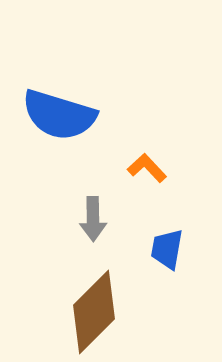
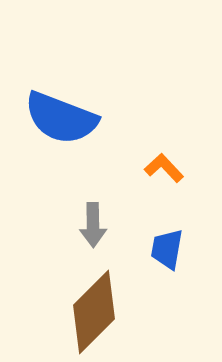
blue semicircle: moved 2 px right, 3 px down; rotated 4 degrees clockwise
orange L-shape: moved 17 px right
gray arrow: moved 6 px down
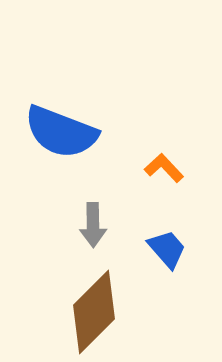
blue semicircle: moved 14 px down
blue trapezoid: rotated 129 degrees clockwise
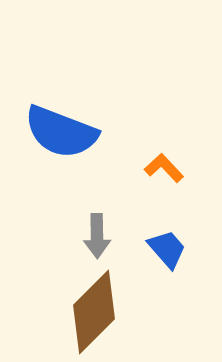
gray arrow: moved 4 px right, 11 px down
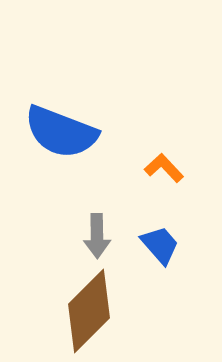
blue trapezoid: moved 7 px left, 4 px up
brown diamond: moved 5 px left, 1 px up
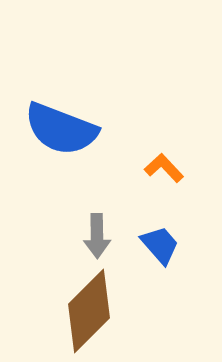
blue semicircle: moved 3 px up
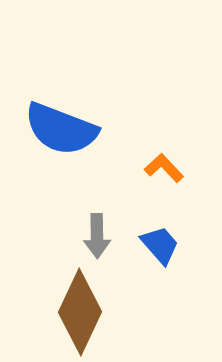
brown diamond: moved 9 px left, 1 px down; rotated 20 degrees counterclockwise
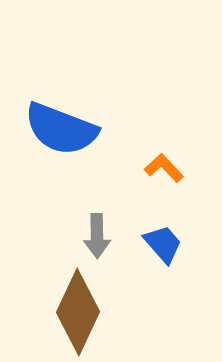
blue trapezoid: moved 3 px right, 1 px up
brown diamond: moved 2 px left
